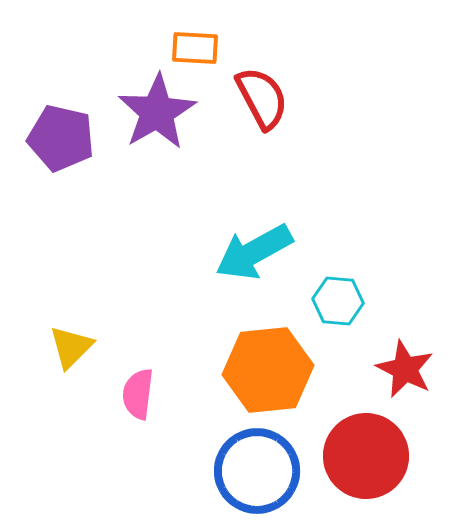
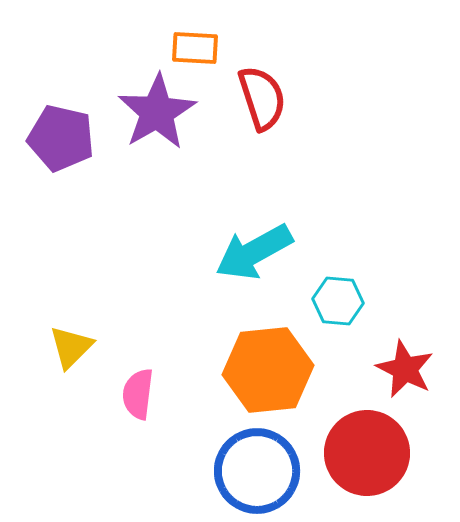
red semicircle: rotated 10 degrees clockwise
red circle: moved 1 px right, 3 px up
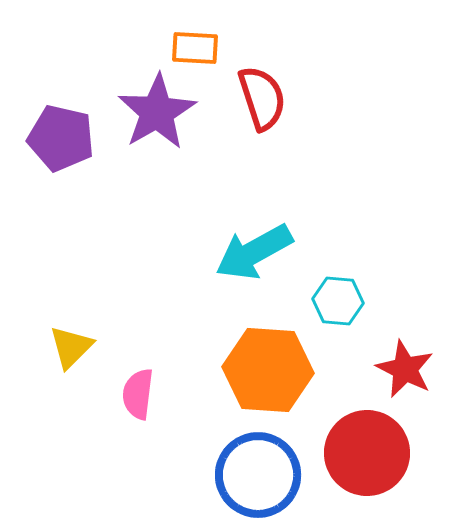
orange hexagon: rotated 10 degrees clockwise
blue circle: moved 1 px right, 4 px down
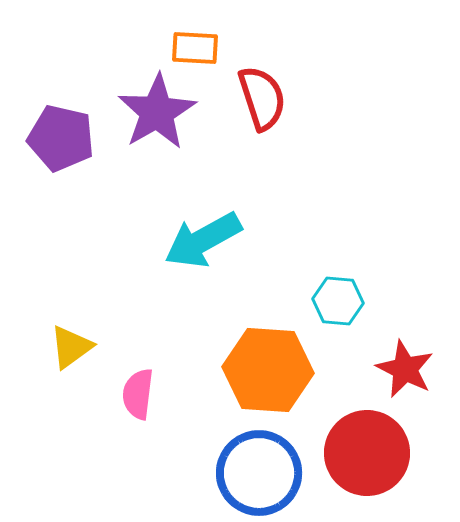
cyan arrow: moved 51 px left, 12 px up
yellow triangle: rotated 9 degrees clockwise
blue circle: moved 1 px right, 2 px up
